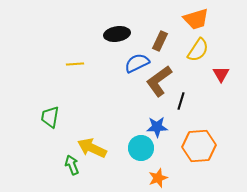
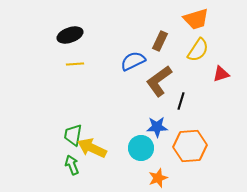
black ellipse: moved 47 px left, 1 px down; rotated 10 degrees counterclockwise
blue semicircle: moved 4 px left, 2 px up
red triangle: rotated 42 degrees clockwise
green trapezoid: moved 23 px right, 18 px down
orange hexagon: moved 9 px left
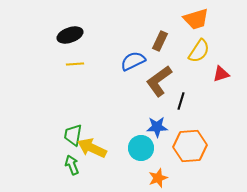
yellow semicircle: moved 1 px right, 1 px down
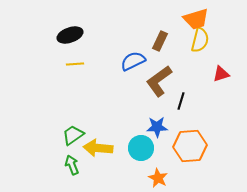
yellow semicircle: moved 1 px right, 11 px up; rotated 20 degrees counterclockwise
green trapezoid: rotated 45 degrees clockwise
yellow arrow: moved 6 px right; rotated 20 degrees counterclockwise
orange star: rotated 24 degrees counterclockwise
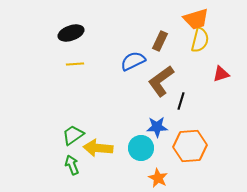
black ellipse: moved 1 px right, 2 px up
brown L-shape: moved 2 px right
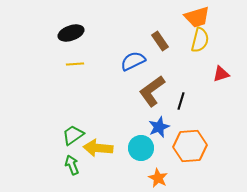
orange trapezoid: moved 1 px right, 2 px up
brown rectangle: rotated 60 degrees counterclockwise
brown L-shape: moved 9 px left, 10 px down
blue star: moved 2 px right; rotated 20 degrees counterclockwise
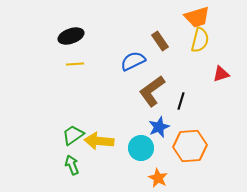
black ellipse: moved 3 px down
yellow arrow: moved 1 px right, 7 px up
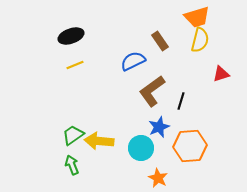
yellow line: moved 1 px down; rotated 18 degrees counterclockwise
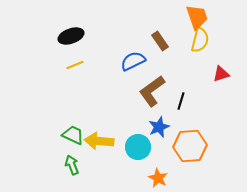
orange trapezoid: rotated 92 degrees counterclockwise
green trapezoid: rotated 60 degrees clockwise
cyan circle: moved 3 px left, 1 px up
